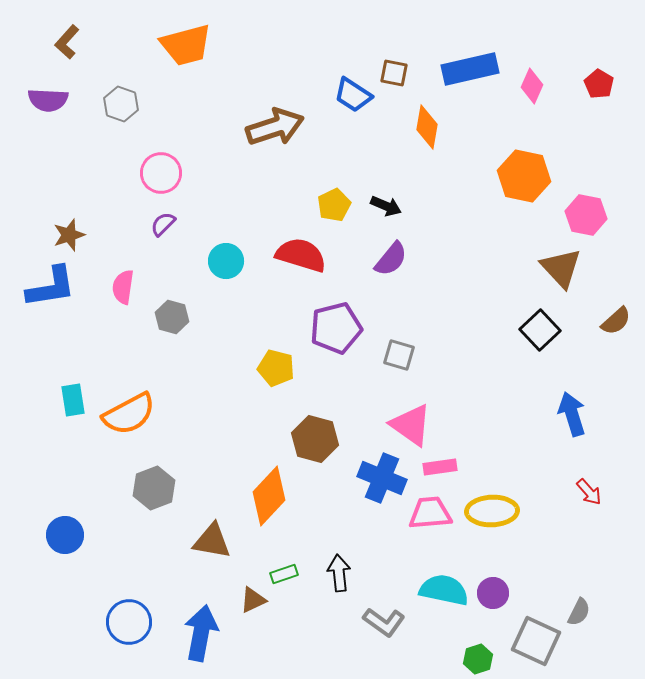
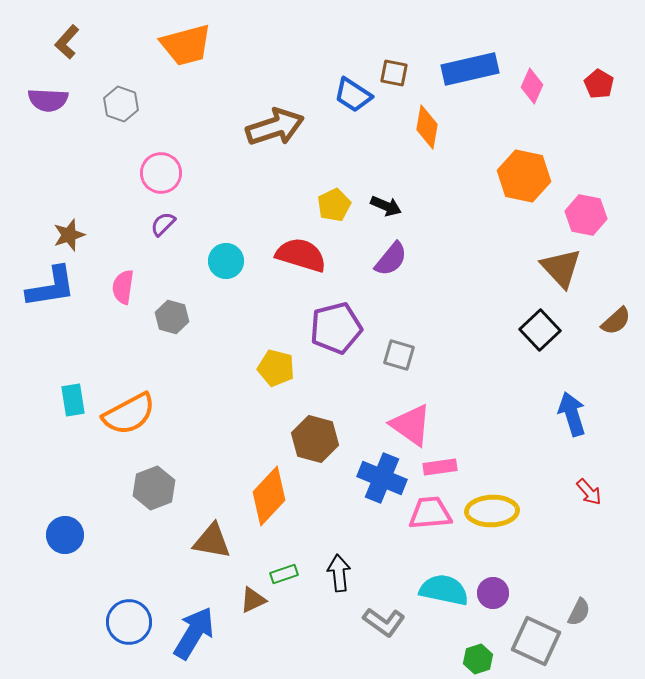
blue arrow at (201, 633): moved 7 px left; rotated 20 degrees clockwise
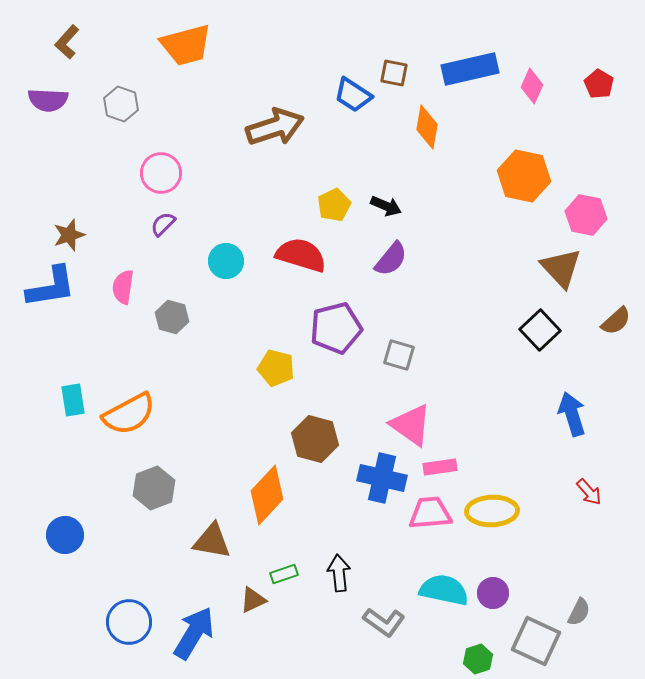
blue cross at (382, 478): rotated 9 degrees counterclockwise
orange diamond at (269, 496): moved 2 px left, 1 px up
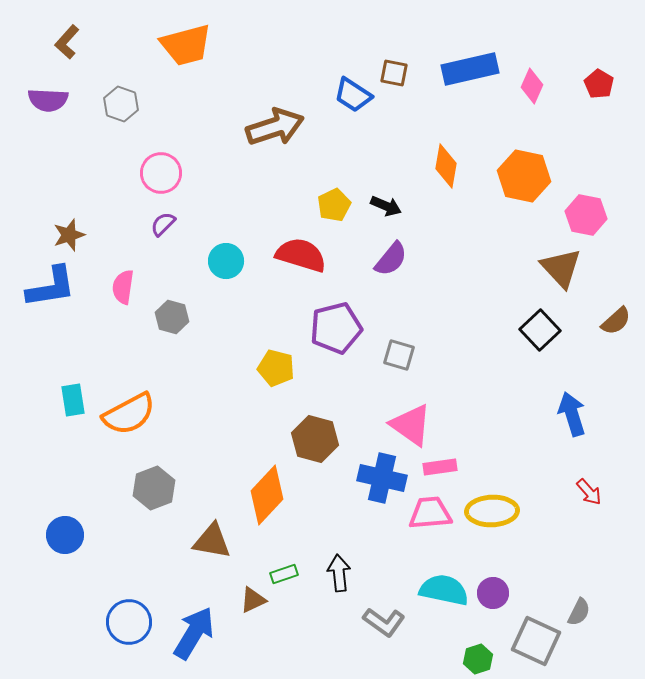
orange diamond at (427, 127): moved 19 px right, 39 px down
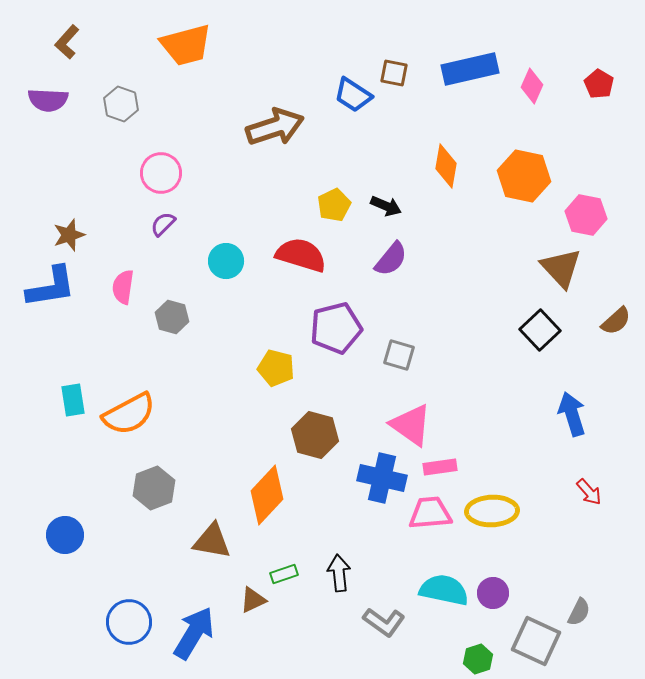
brown hexagon at (315, 439): moved 4 px up
